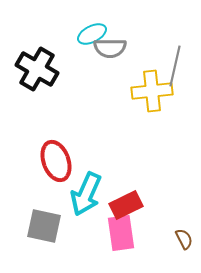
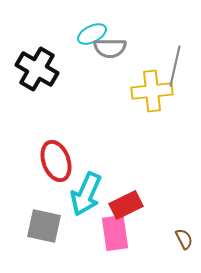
pink rectangle: moved 6 px left
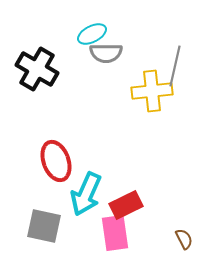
gray semicircle: moved 4 px left, 5 px down
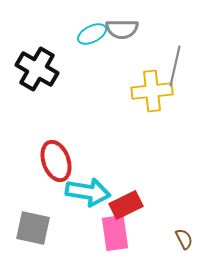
gray semicircle: moved 16 px right, 24 px up
cyan arrow: moved 2 px right, 2 px up; rotated 105 degrees counterclockwise
gray square: moved 11 px left, 2 px down
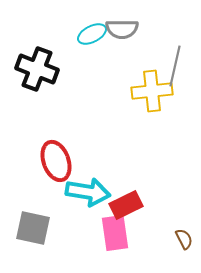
black cross: rotated 9 degrees counterclockwise
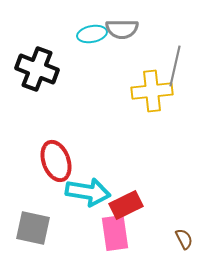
cyan ellipse: rotated 16 degrees clockwise
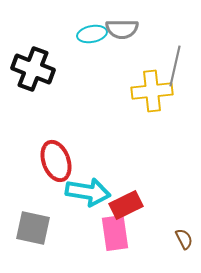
black cross: moved 4 px left
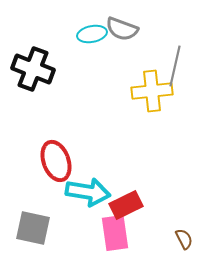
gray semicircle: rotated 20 degrees clockwise
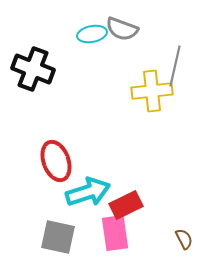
cyan arrow: rotated 27 degrees counterclockwise
gray square: moved 25 px right, 9 px down
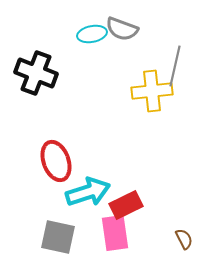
black cross: moved 3 px right, 4 px down
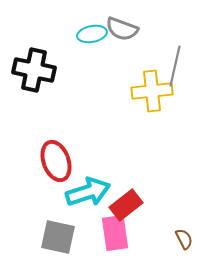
black cross: moved 2 px left, 3 px up; rotated 9 degrees counterclockwise
red rectangle: rotated 12 degrees counterclockwise
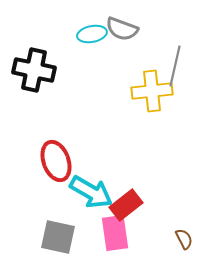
cyan arrow: moved 3 px right; rotated 48 degrees clockwise
